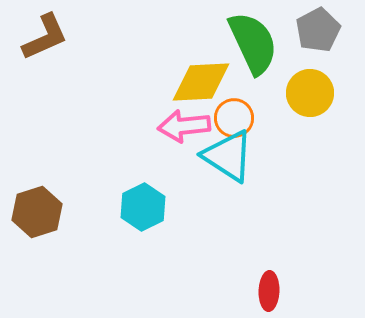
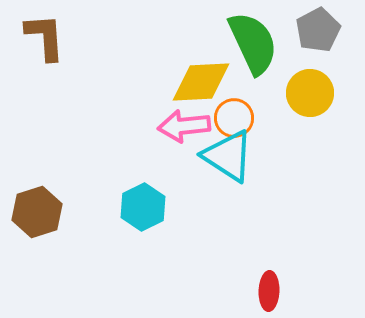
brown L-shape: rotated 70 degrees counterclockwise
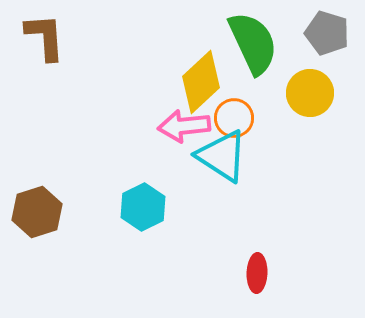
gray pentagon: moved 9 px right, 3 px down; rotated 27 degrees counterclockwise
yellow diamond: rotated 40 degrees counterclockwise
cyan triangle: moved 6 px left
red ellipse: moved 12 px left, 18 px up
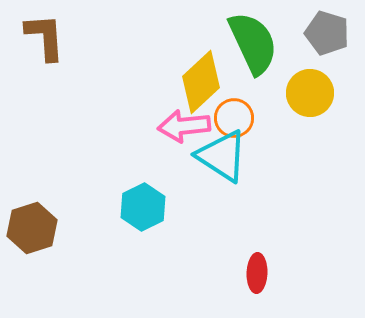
brown hexagon: moved 5 px left, 16 px down
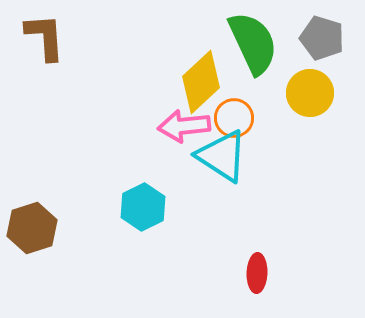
gray pentagon: moved 5 px left, 5 px down
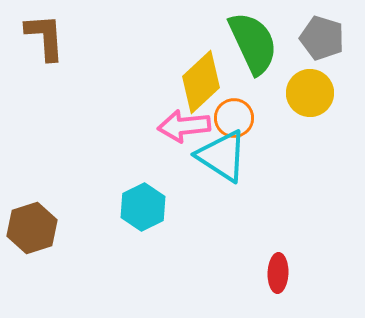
red ellipse: moved 21 px right
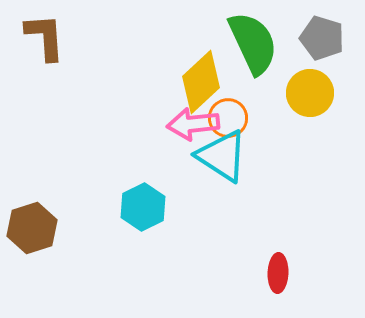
orange circle: moved 6 px left
pink arrow: moved 9 px right, 2 px up
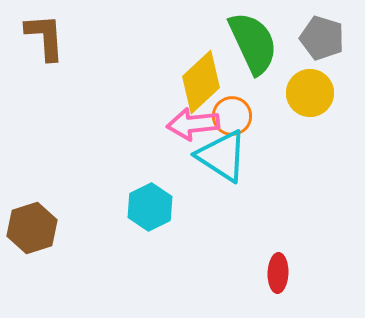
orange circle: moved 4 px right, 2 px up
cyan hexagon: moved 7 px right
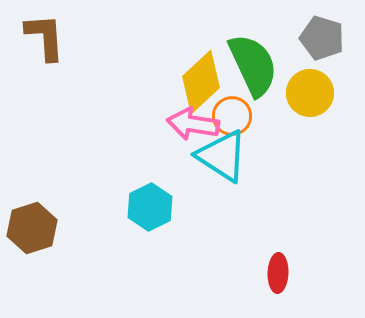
green semicircle: moved 22 px down
pink arrow: rotated 15 degrees clockwise
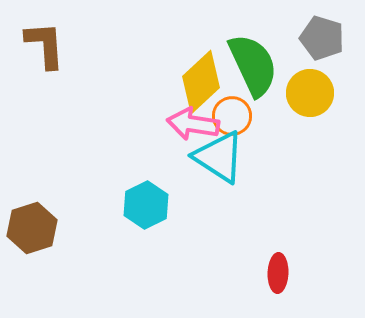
brown L-shape: moved 8 px down
cyan triangle: moved 3 px left, 1 px down
cyan hexagon: moved 4 px left, 2 px up
